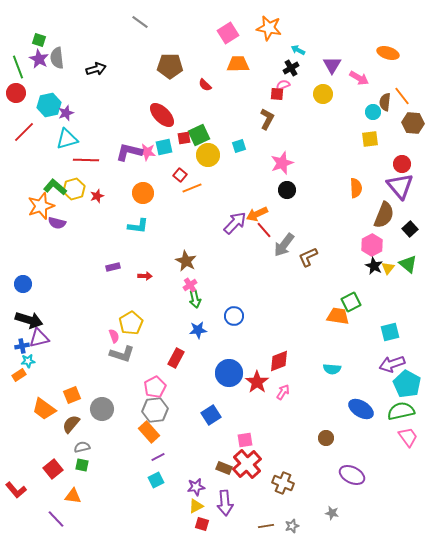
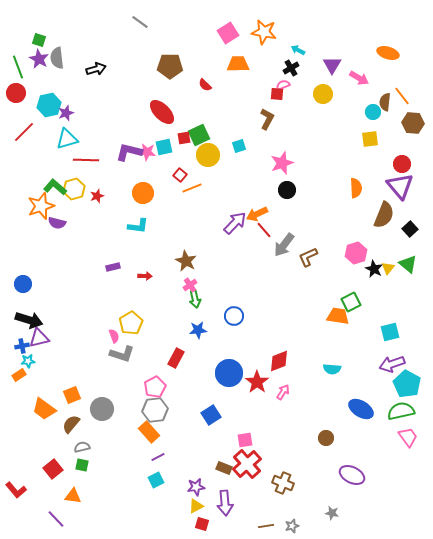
orange star at (269, 28): moved 5 px left, 4 px down
red ellipse at (162, 115): moved 3 px up
pink hexagon at (372, 245): moved 16 px left, 8 px down; rotated 10 degrees clockwise
black star at (374, 266): moved 3 px down
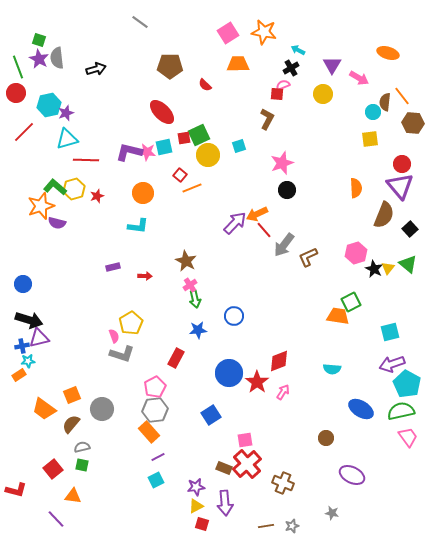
red L-shape at (16, 490): rotated 35 degrees counterclockwise
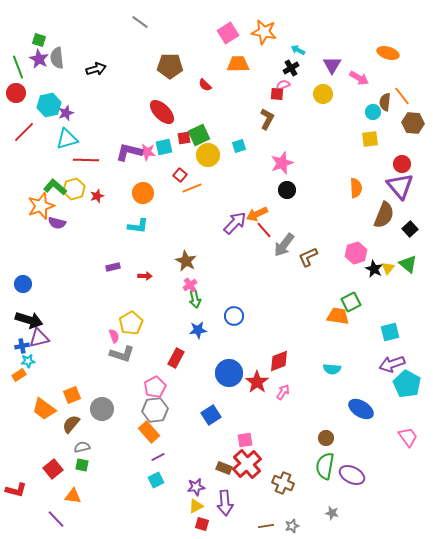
green semicircle at (401, 411): moved 76 px left, 55 px down; rotated 68 degrees counterclockwise
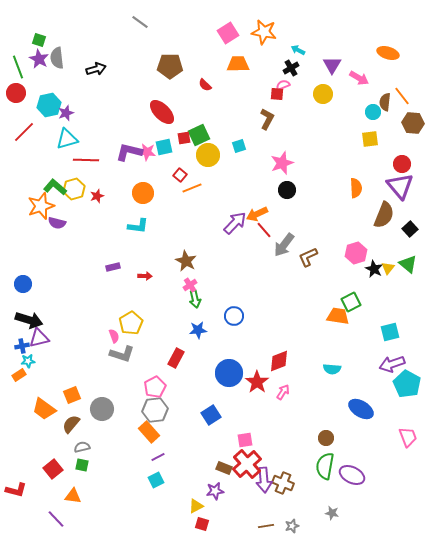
pink trapezoid at (408, 437): rotated 15 degrees clockwise
purple star at (196, 487): moved 19 px right, 4 px down
purple arrow at (225, 503): moved 39 px right, 23 px up
